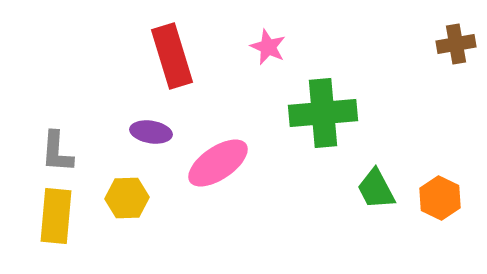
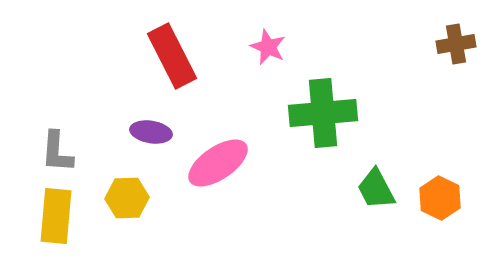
red rectangle: rotated 10 degrees counterclockwise
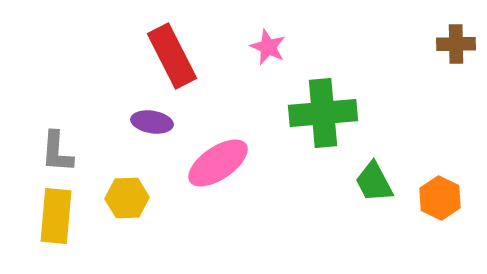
brown cross: rotated 9 degrees clockwise
purple ellipse: moved 1 px right, 10 px up
green trapezoid: moved 2 px left, 7 px up
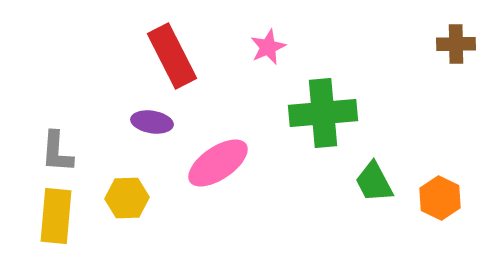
pink star: rotated 24 degrees clockwise
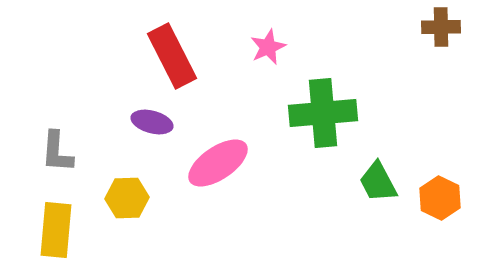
brown cross: moved 15 px left, 17 px up
purple ellipse: rotated 6 degrees clockwise
green trapezoid: moved 4 px right
yellow rectangle: moved 14 px down
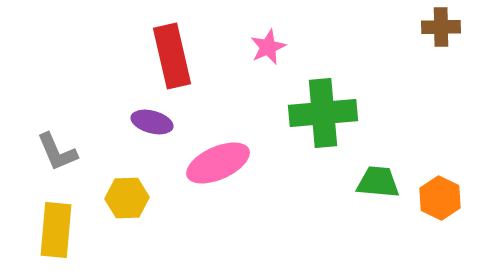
red rectangle: rotated 14 degrees clockwise
gray L-shape: rotated 27 degrees counterclockwise
pink ellipse: rotated 10 degrees clockwise
green trapezoid: rotated 123 degrees clockwise
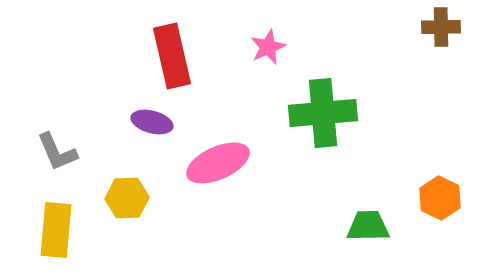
green trapezoid: moved 10 px left, 44 px down; rotated 6 degrees counterclockwise
